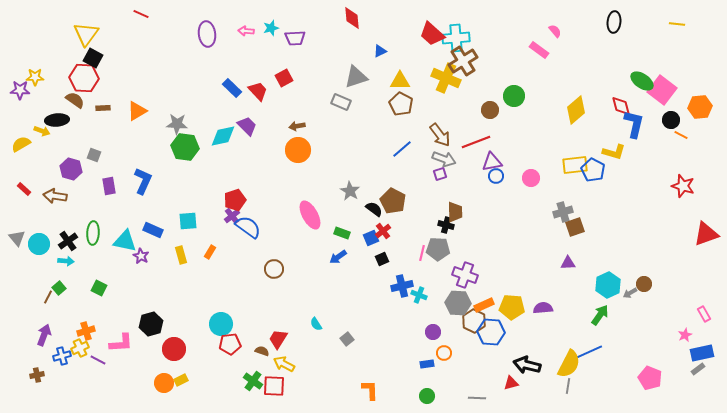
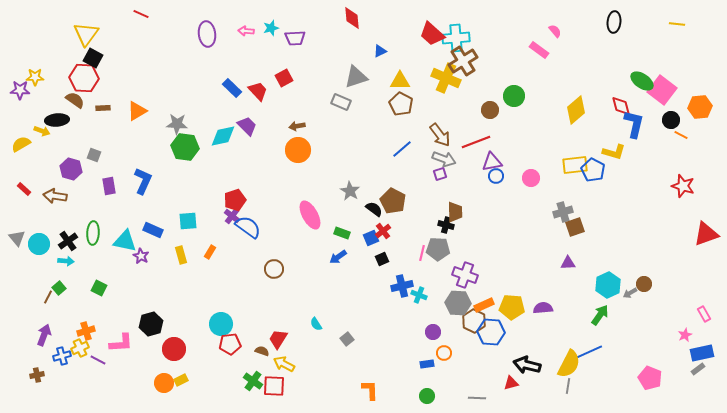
purple cross at (232, 216): rotated 14 degrees counterclockwise
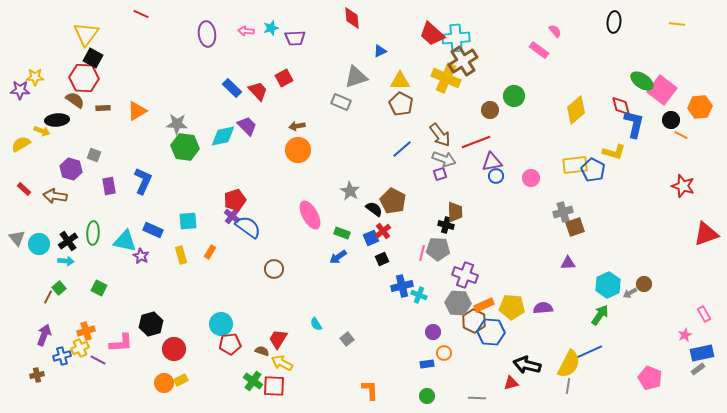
yellow arrow at (284, 364): moved 2 px left, 1 px up
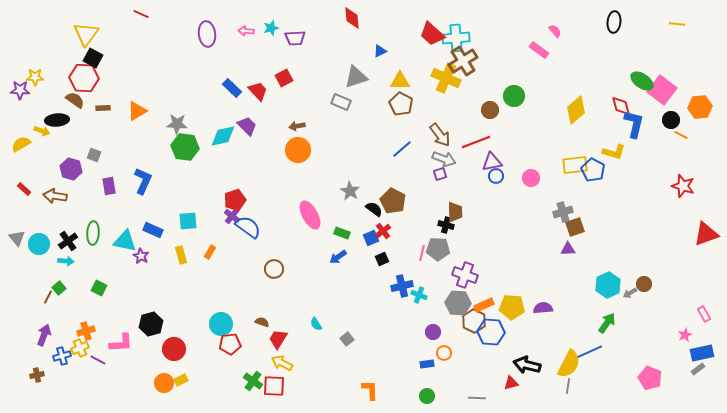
purple triangle at (568, 263): moved 14 px up
green arrow at (600, 315): moved 7 px right, 8 px down
brown semicircle at (262, 351): moved 29 px up
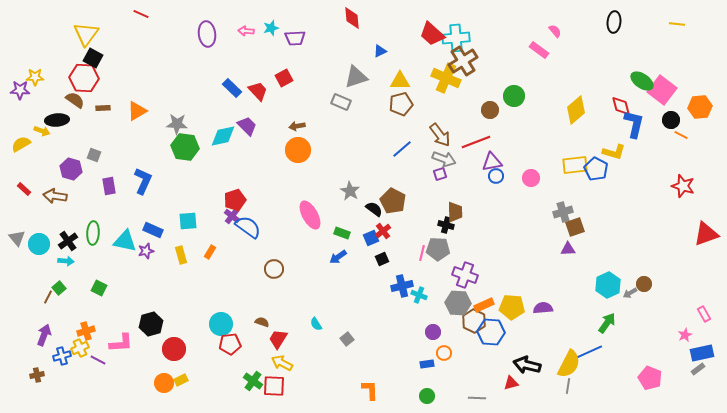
brown pentagon at (401, 104): rotated 30 degrees clockwise
blue pentagon at (593, 170): moved 3 px right, 1 px up
purple star at (141, 256): moved 5 px right, 5 px up; rotated 28 degrees clockwise
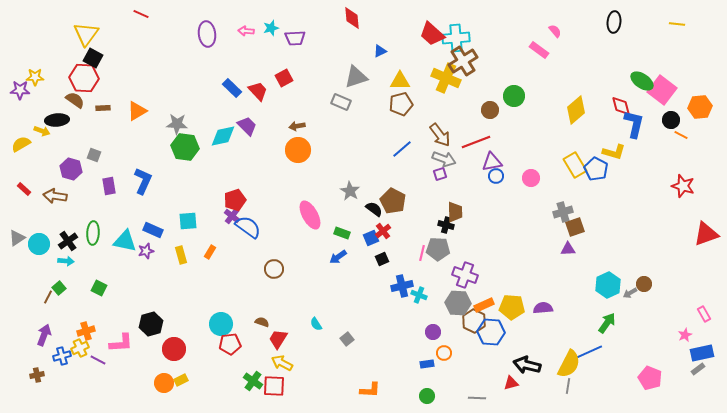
yellow rectangle at (575, 165): rotated 65 degrees clockwise
gray triangle at (17, 238): rotated 36 degrees clockwise
orange L-shape at (370, 390): rotated 95 degrees clockwise
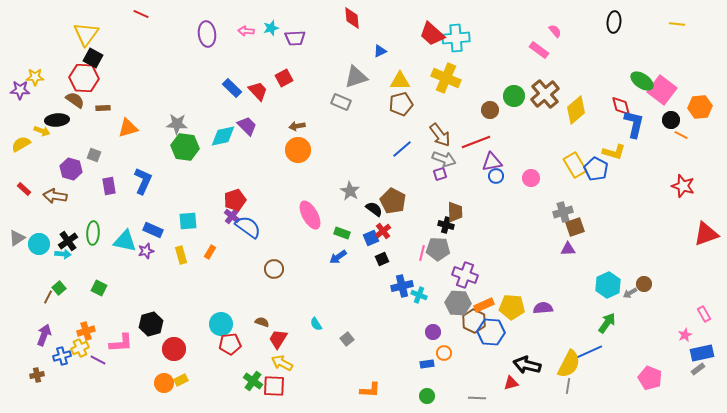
brown cross at (463, 61): moved 82 px right, 33 px down; rotated 8 degrees counterclockwise
orange triangle at (137, 111): moved 9 px left, 17 px down; rotated 15 degrees clockwise
cyan arrow at (66, 261): moved 3 px left, 7 px up
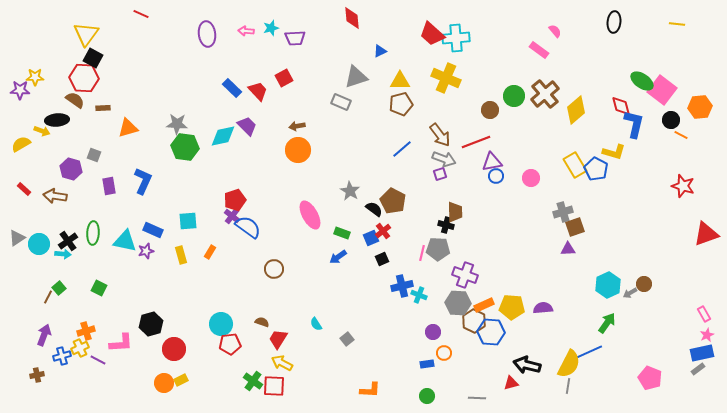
pink star at (685, 335): moved 22 px right
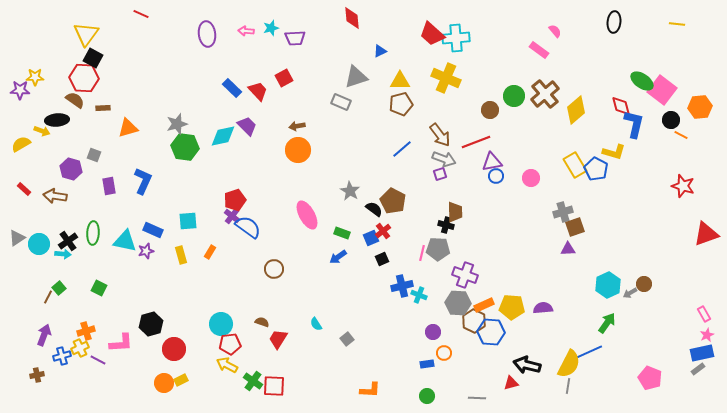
gray star at (177, 124): rotated 20 degrees counterclockwise
pink ellipse at (310, 215): moved 3 px left
yellow arrow at (282, 363): moved 55 px left, 2 px down
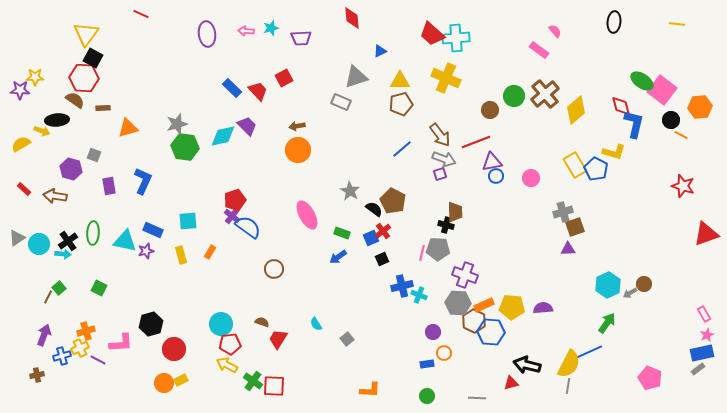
purple trapezoid at (295, 38): moved 6 px right
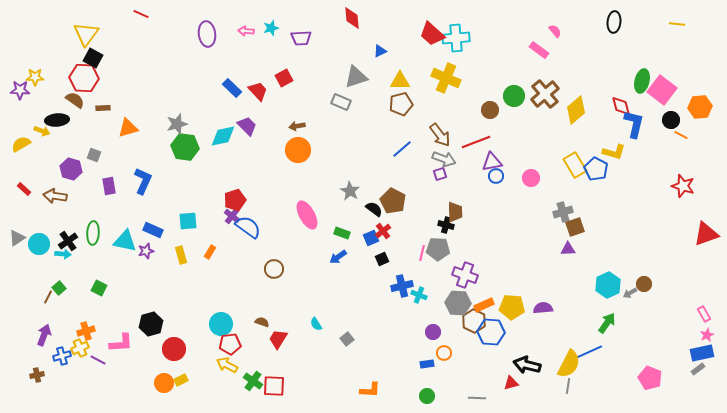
green ellipse at (642, 81): rotated 70 degrees clockwise
